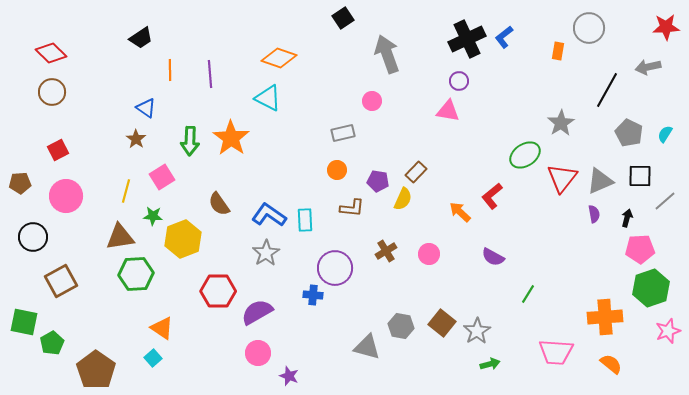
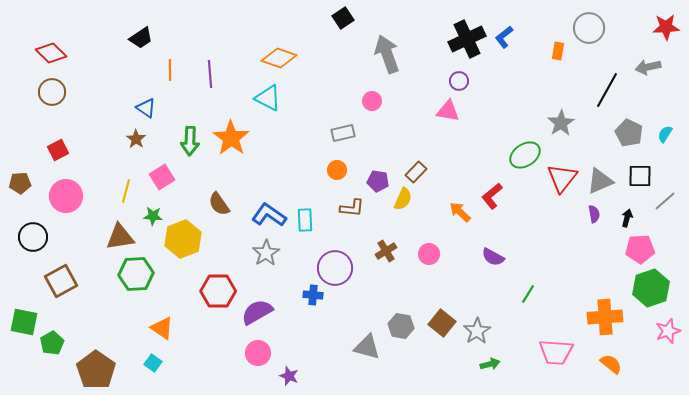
cyan square at (153, 358): moved 5 px down; rotated 12 degrees counterclockwise
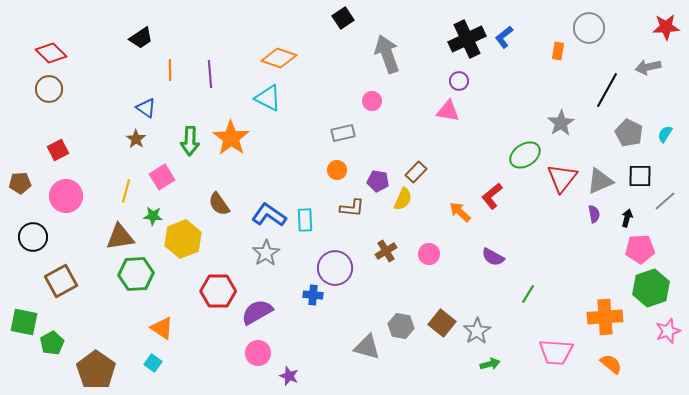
brown circle at (52, 92): moved 3 px left, 3 px up
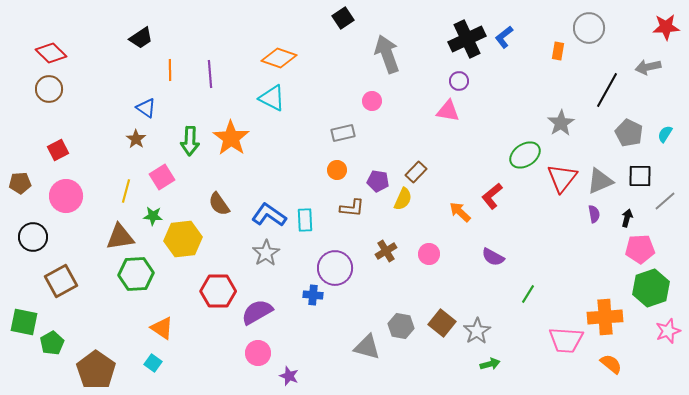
cyan triangle at (268, 98): moved 4 px right
yellow hexagon at (183, 239): rotated 15 degrees clockwise
pink trapezoid at (556, 352): moved 10 px right, 12 px up
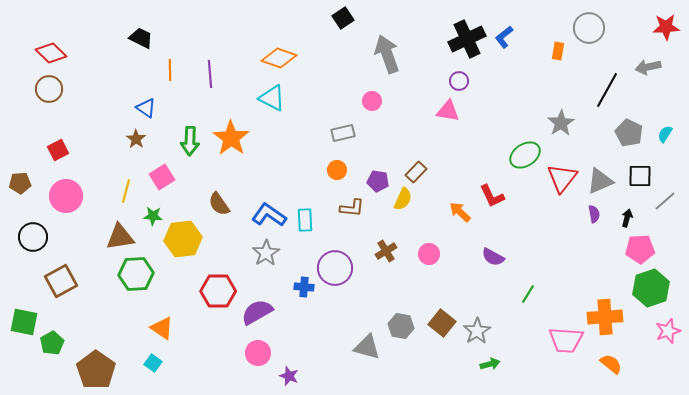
black trapezoid at (141, 38): rotated 120 degrees counterclockwise
red L-shape at (492, 196): rotated 76 degrees counterclockwise
blue cross at (313, 295): moved 9 px left, 8 px up
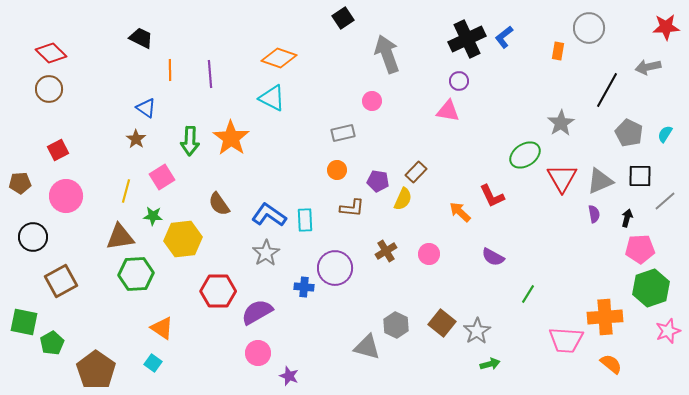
red triangle at (562, 178): rotated 8 degrees counterclockwise
gray hexagon at (401, 326): moved 5 px left, 1 px up; rotated 15 degrees clockwise
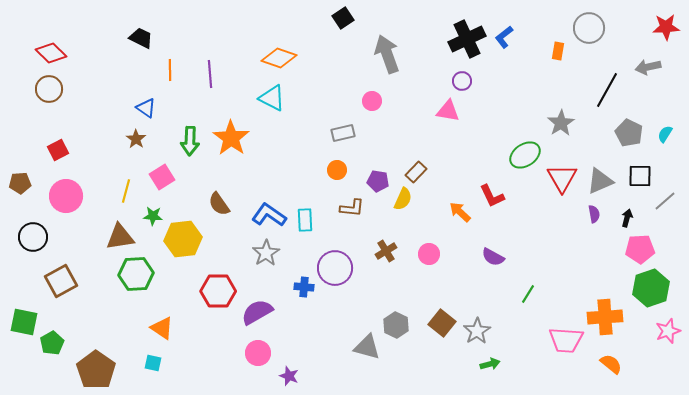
purple circle at (459, 81): moved 3 px right
cyan square at (153, 363): rotated 24 degrees counterclockwise
